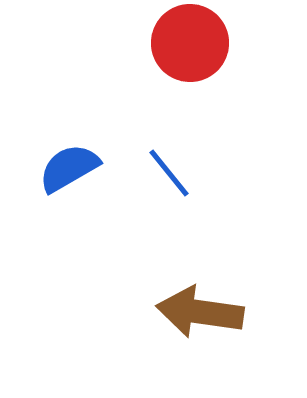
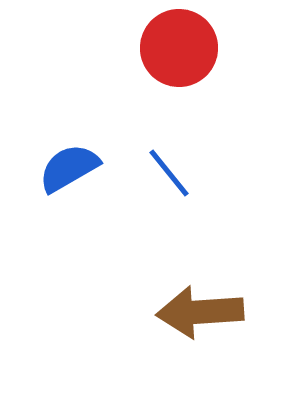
red circle: moved 11 px left, 5 px down
brown arrow: rotated 12 degrees counterclockwise
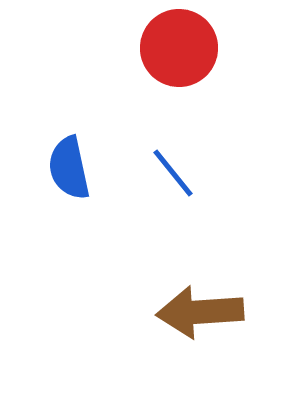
blue semicircle: rotated 72 degrees counterclockwise
blue line: moved 4 px right
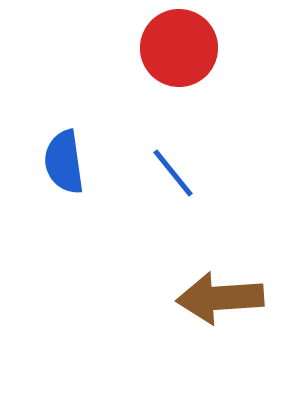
blue semicircle: moved 5 px left, 6 px up; rotated 4 degrees clockwise
brown arrow: moved 20 px right, 14 px up
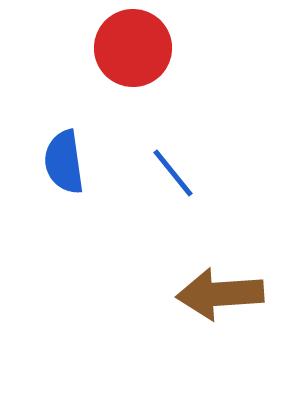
red circle: moved 46 px left
brown arrow: moved 4 px up
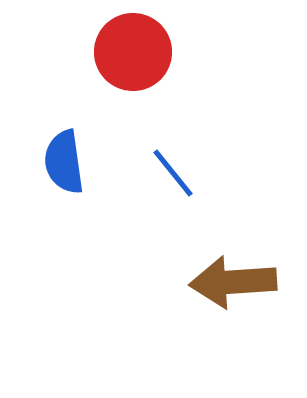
red circle: moved 4 px down
brown arrow: moved 13 px right, 12 px up
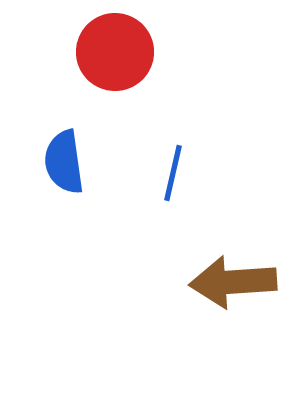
red circle: moved 18 px left
blue line: rotated 52 degrees clockwise
